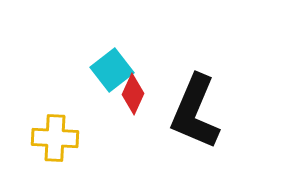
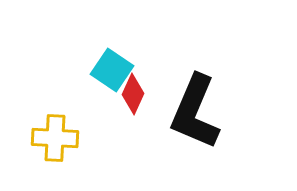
cyan square: rotated 18 degrees counterclockwise
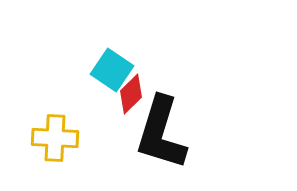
red diamond: moved 2 px left; rotated 21 degrees clockwise
black L-shape: moved 34 px left, 21 px down; rotated 6 degrees counterclockwise
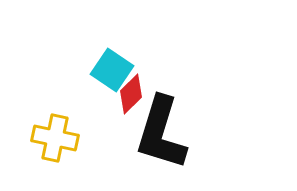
yellow cross: rotated 9 degrees clockwise
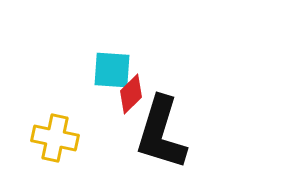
cyan square: rotated 30 degrees counterclockwise
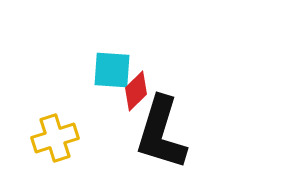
red diamond: moved 5 px right, 3 px up
yellow cross: rotated 30 degrees counterclockwise
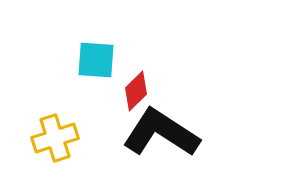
cyan square: moved 16 px left, 10 px up
black L-shape: rotated 106 degrees clockwise
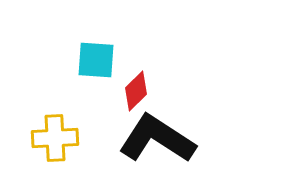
black L-shape: moved 4 px left, 6 px down
yellow cross: rotated 15 degrees clockwise
